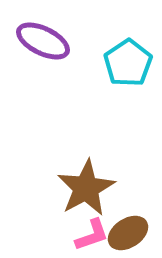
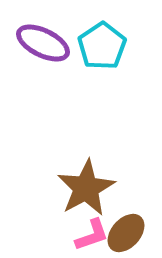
purple ellipse: moved 2 px down
cyan pentagon: moved 26 px left, 17 px up
brown ellipse: moved 2 px left; rotated 15 degrees counterclockwise
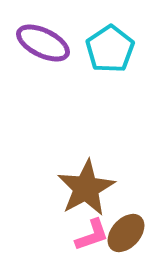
cyan pentagon: moved 8 px right, 3 px down
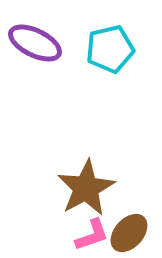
purple ellipse: moved 8 px left
cyan pentagon: rotated 21 degrees clockwise
brown ellipse: moved 3 px right
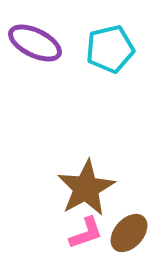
pink L-shape: moved 6 px left, 2 px up
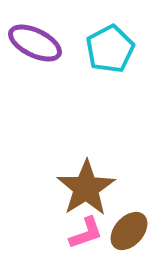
cyan pentagon: rotated 15 degrees counterclockwise
brown star: rotated 4 degrees counterclockwise
brown ellipse: moved 2 px up
